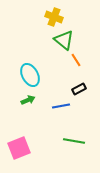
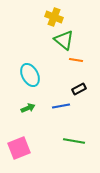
orange line: rotated 48 degrees counterclockwise
green arrow: moved 8 px down
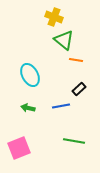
black rectangle: rotated 16 degrees counterclockwise
green arrow: rotated 144 degrees counterclockwise
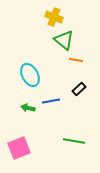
blue line: moved 10 px left, 5 px up
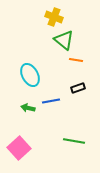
black rectangle: moved 1 px left, 1 px up; rotated 24 degrees clockwise
pink square: rotated 20 degrees counterclockwise
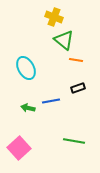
cyan ellipse: moved 4 px left, 7 px up
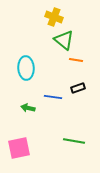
cyan ellipse: rotated 25 degrees clockwise
blue line: moved 2 px right, 4 px up; rotated 18 degrees clockwise
pink square: rotated 30 degrees clockwise
